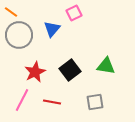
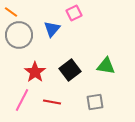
red star: rotated 10 degrees counterclockwise
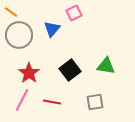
red star: moved 6 px left, 1 px down
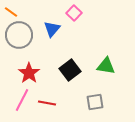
pink square: rotated 21 degrees counterclockwise
red line: moved 5 px left, 1 px down
